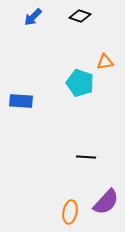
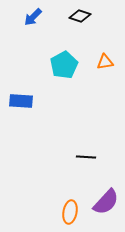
cyan pentagon: moved 16 px left, 18 px up; rotated 24 degrees clockwise
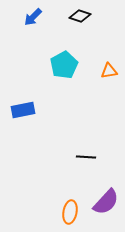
orange triangle: moved 4 px right, 9 px down
blue rectangle: moved 2 px right, 9 px down; rotated 15 degrees counterclockwise
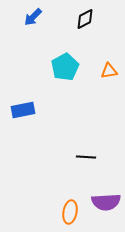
black diamond: moved 5 px right, 3 px down; rotated 45 degrees counterclockwise
cyan pentagon: moved 1 px right, 2 px down
purple semicircle: rotated 44 degrees clockwise
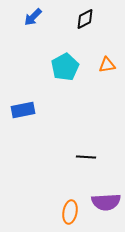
orange triangle: moved 2 px left, 6 px up
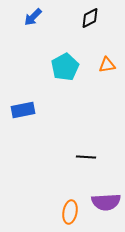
black diamond: moved 5 px right, 1 px up
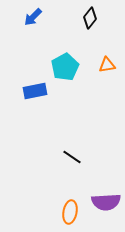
black diamond: rotated 25 degrees counterclockwise
blue rectangle: moved 12 px right, 19 px up
black line: moved 14 px left; rotated 30 degrees clockwise
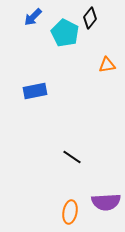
cyan pentagon: moved 34 px up; rotated 16 degrees counterclockwise
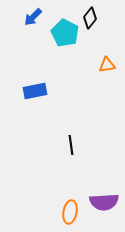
black line: moved 1 px left, 12 px up; rotated 48 degrees clockwise
purple semicircle: moved 2 px left
